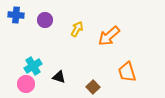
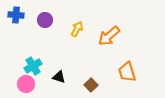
brown square: moved 2 px left, 2 px up
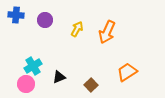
orange arrow: moved 2 px left, 4 px up; rotated 25 degrees counterclockwise
orange trapezoid: rotated 75 degrees clockwise
black triangle: rotated 40 degrees counterclockwise
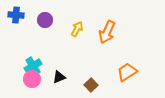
pink circle: moved 6 px right, 5 px up
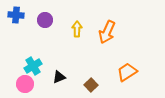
yellow arrow: rotated 28 degrees counterclockwise
pink circle: moved 7 px left, 5 px down
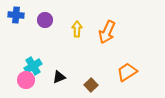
pink circle: moved 1 px right, 4 px up
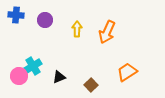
pink circle: moved 7 px left, 4 px up
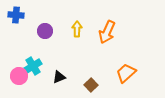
purple circle: moved 11 px down
orange trapezoid: moved 1 px left, 1 px down; rotated 10 degrees counterclockwise
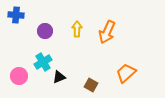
cyan cross: moved 10 px right, 4 px up
brown square: rotated 16 degrees counterclockwise
